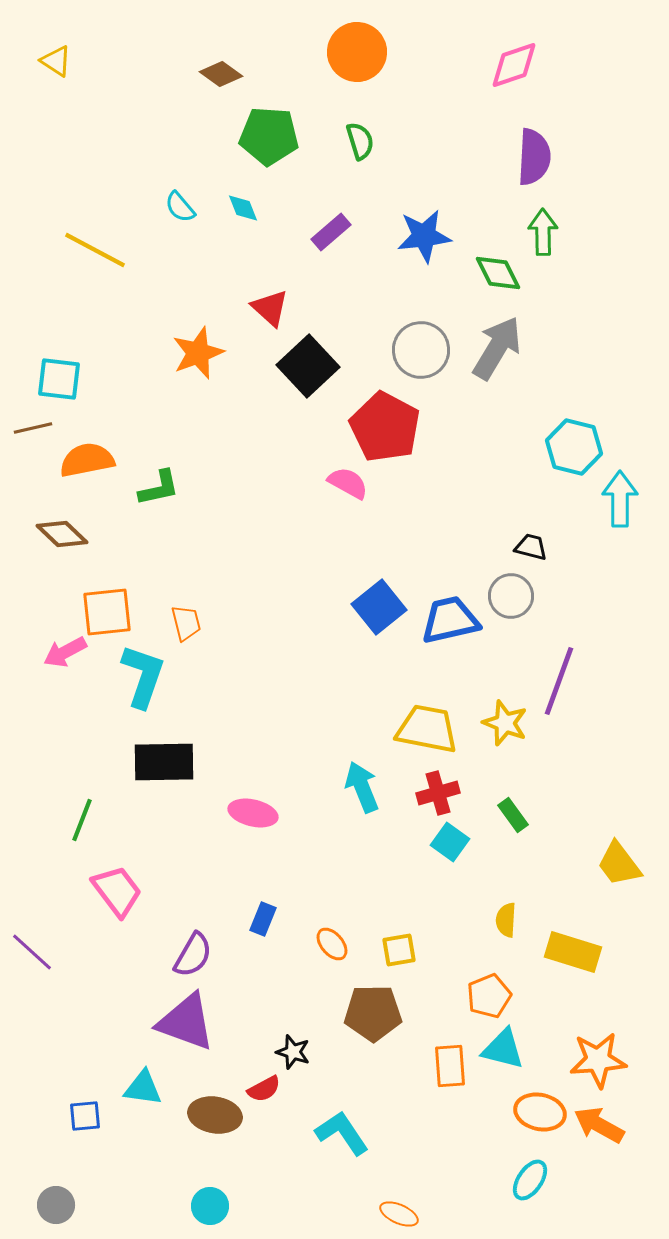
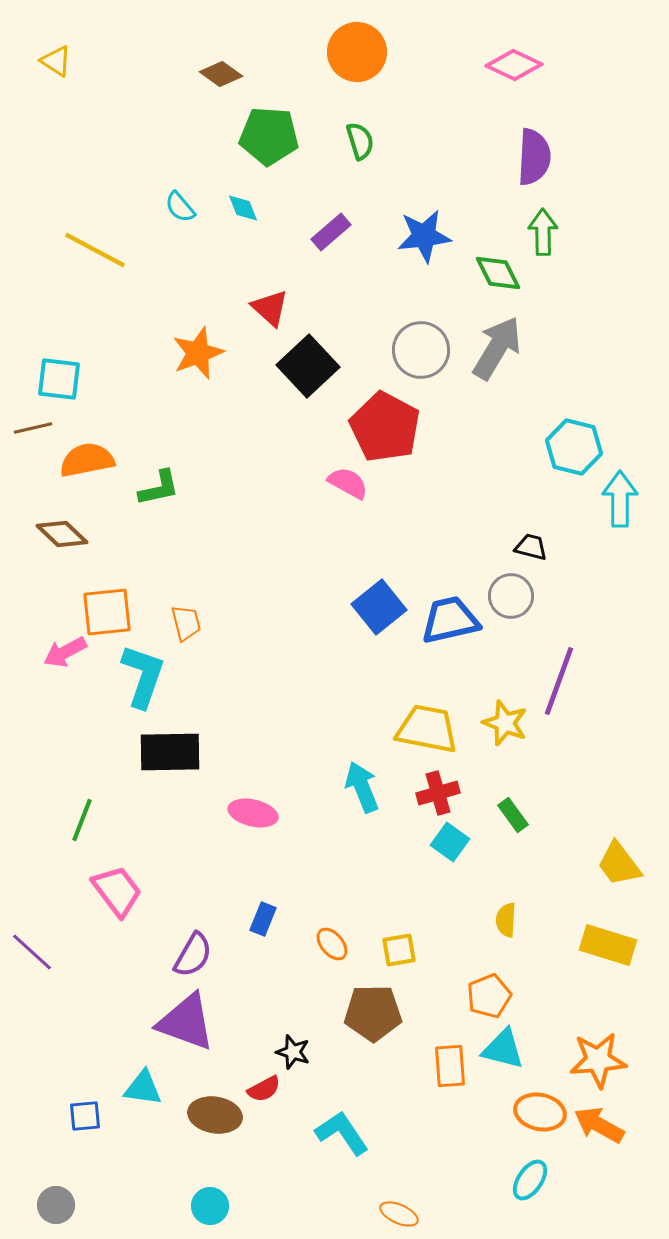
pink diamond at (514, 65): rotated 44 degrees clockwise
black rectangle at (164, 762): moved 6 px right, 10 px up
yellow rectangle at (573, 952): moved 35 px right, 7 px up
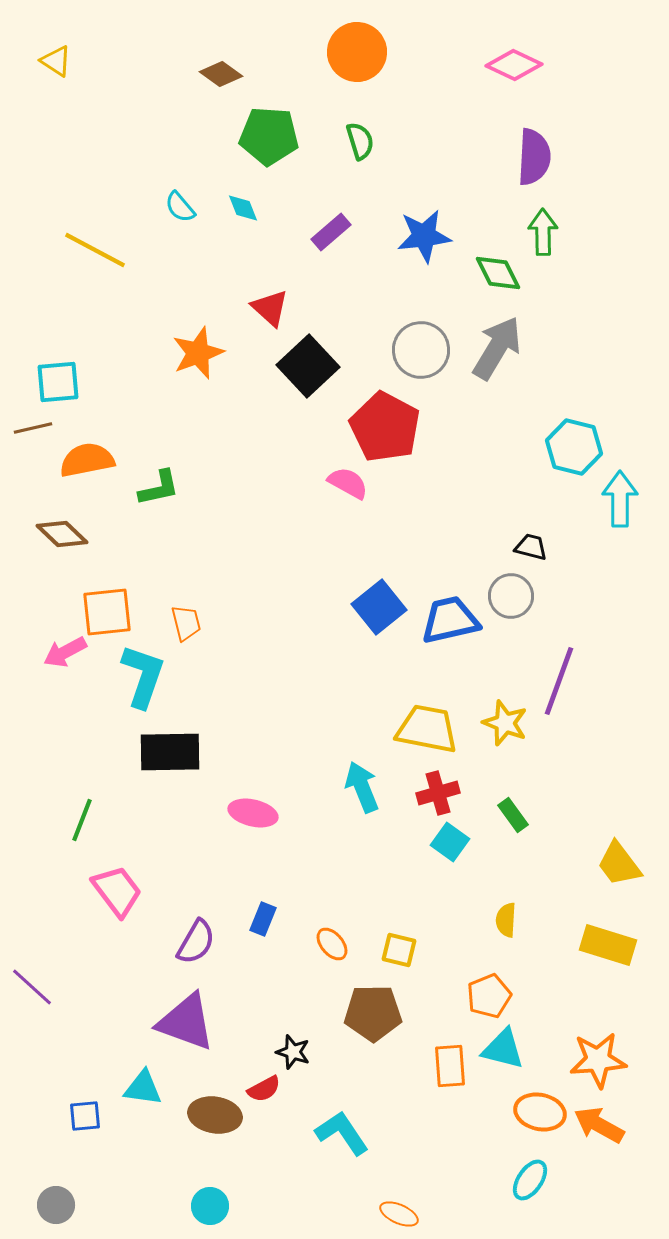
cyan square at (59, 379): moved 1 px left, 3 px down; rotated 12 degrees counterclockwise
yellow square at (399, 950): rotated 24 degrees clockwise
purple line at (32, 952): moved 35 px down
purple semicircle at (193, 955): moved 3 px right, 13 px up
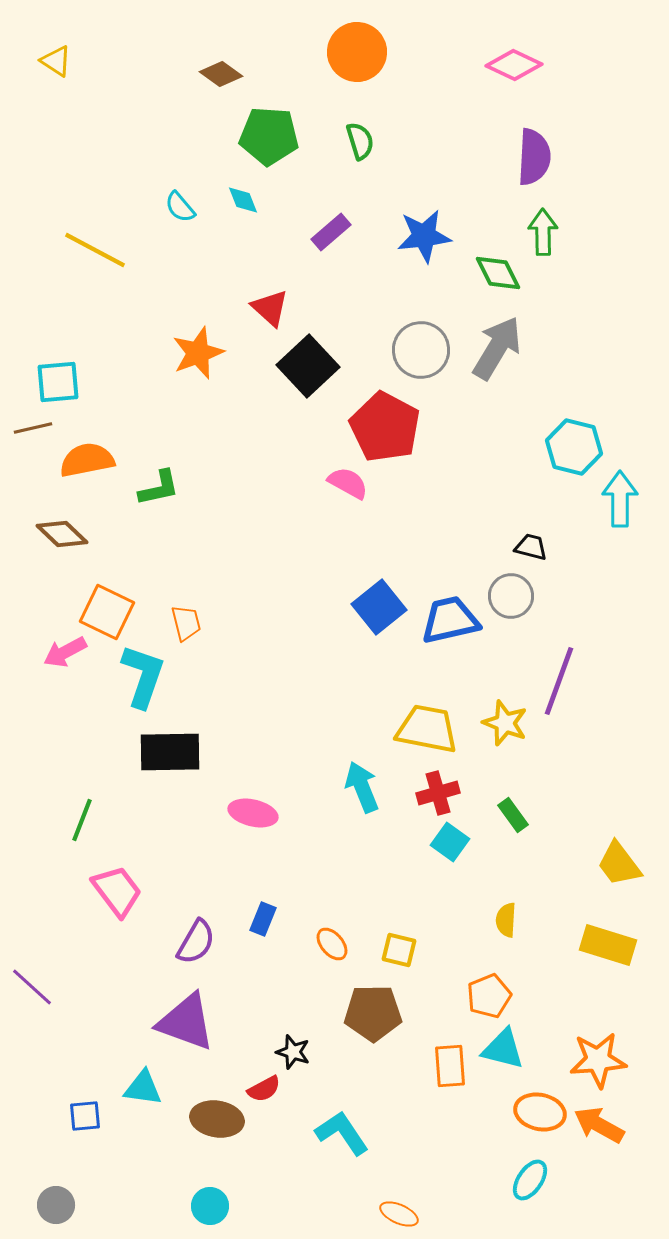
cyan diamond at (243, 208): moved 8 px up
orange square at (107, 612): rotated 32 degrees clockwise
brown ellipse at (215, 1115): moved 2 px right, 4 px down
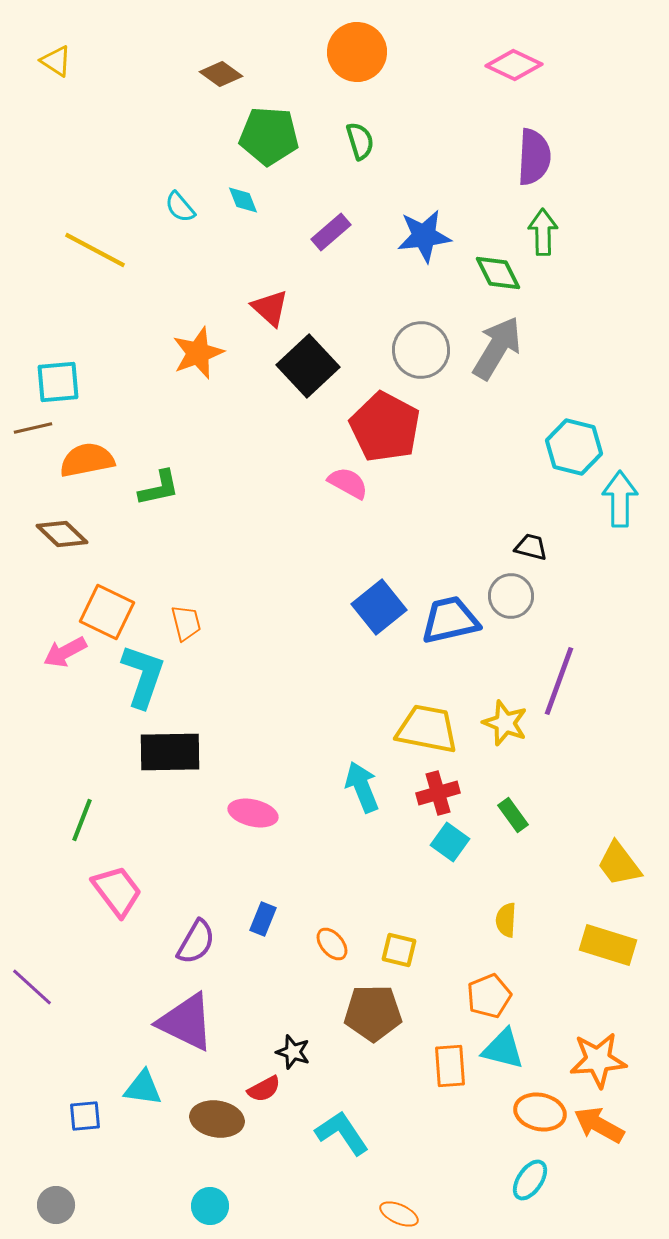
purple triangle at (186, 1022): rotated 6 degrees clockwise
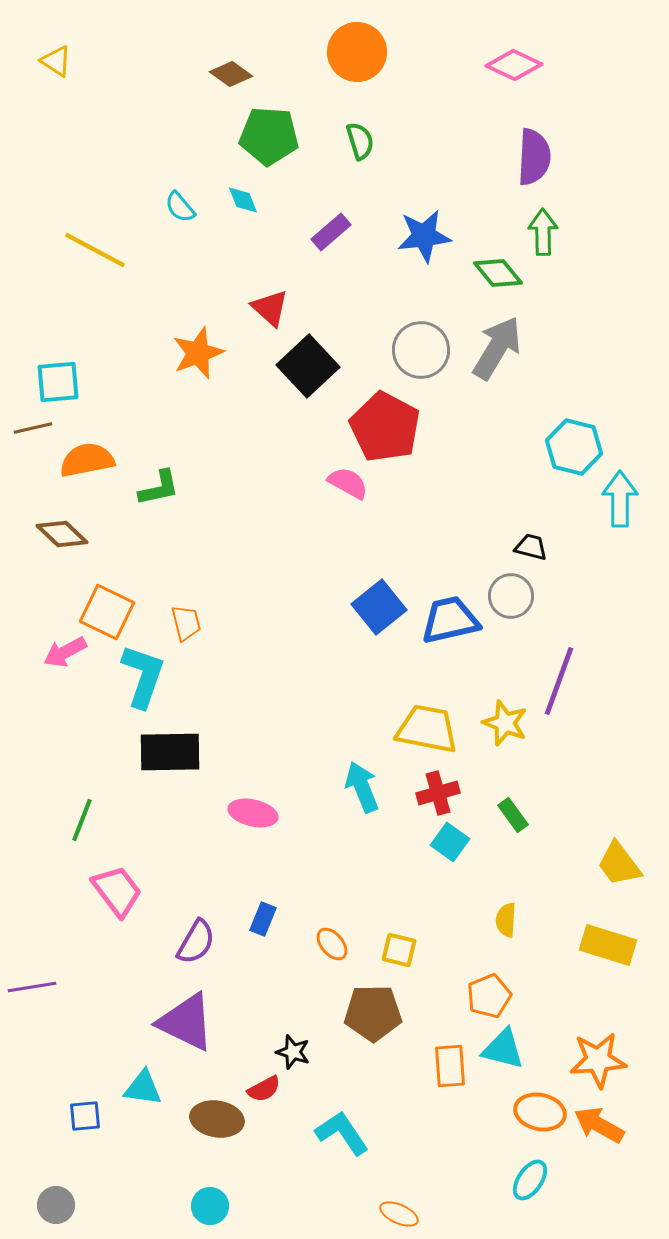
brown diamond at (221, 74): moved 10 px right
green diamond at (498, 273): rotated 12 degrees counterclockwise
purple line at (32, 987): rotated 51 degrees counterclockwise
